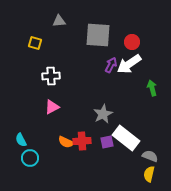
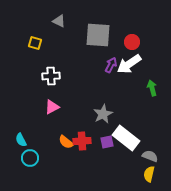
gray triangle: rotated 32 degrees clockwise
orange semicircle: rotated 14 degrees clockwise
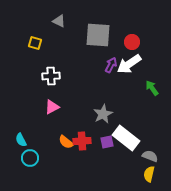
green arrow: rotated 21 degrees counterclockwise
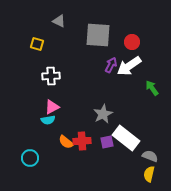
yellow square: moved 2 px right, 1 px down
white arrow: moved 2 px down
cyan semicircle: moved 27 px right, 20 px up; rotated 72 degrees counterclockwise
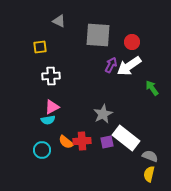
yellow square: moved 3 px right, 3 px down; rotated 24 degrees counterclockwise
cyan circle: moved 12 px right, 8 px up
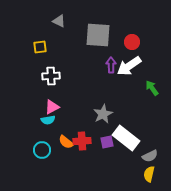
purple arrow: rotated 28 degrees counterclockwise
gray semicircle: rotated 133 degrees clockwise
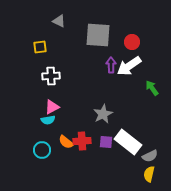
white rectangle: moved 2 px right, 4 px down
purple square: moved 1 px left; rotated 16 degrees clockwise
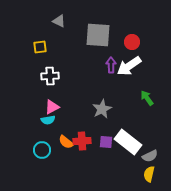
white cross: moved 1 px left
green arrow: moved 5 px left, 10 px down
gray star: moved 1 px left, 5 px up
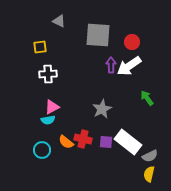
white cross: moved 2 px left, 2 px up
red cross: moved 1 px right, 2 px up; rotated 18 degrees clockwise
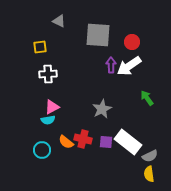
yellow semicircle: rotated 21 degrees counterclockwise
